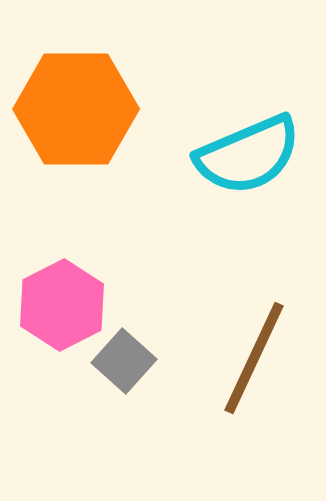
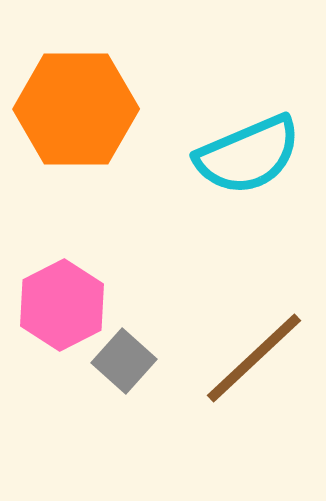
brown line: rotated 22 degrees clockwise
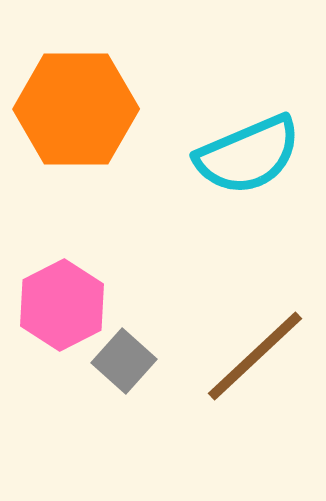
brown line: moved 1 px right, 2 px up
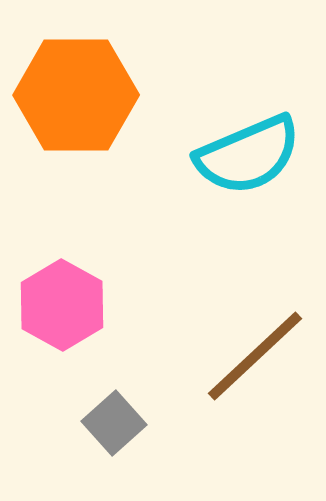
orange hexagon: moved 14 px up
pink hexagon: rotated 4 degrees counterclockwise
gray square: moved 10 px left, 62 px down; rotated 6 degrees clockwise
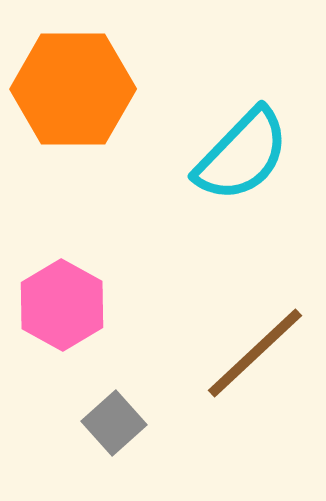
orange hexagon: moved 3 px left, 6 px up
cyan semicircle: moved 6 px left; rotated 23 degrees counterclockwise
brown line: moved 3 px up
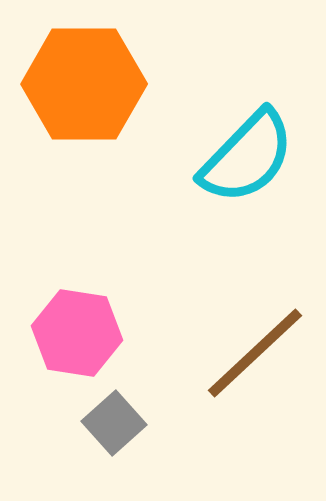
orange hexagon: moved 11 px right, 5 px up
cyan semicircle: moved 5 px right, 2 px down
pink hexagon: moved 15 px right, 28 px down; rotated 20 degrees counterclockwise
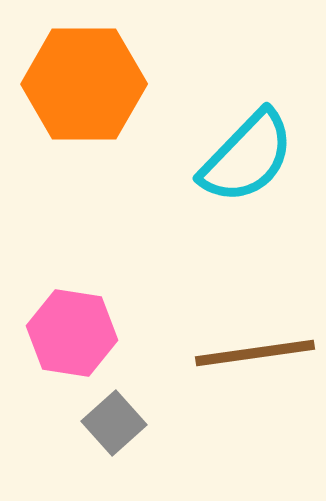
pink hexagon: moved 5 px left
brown line: rotated 35 degrees clockwise
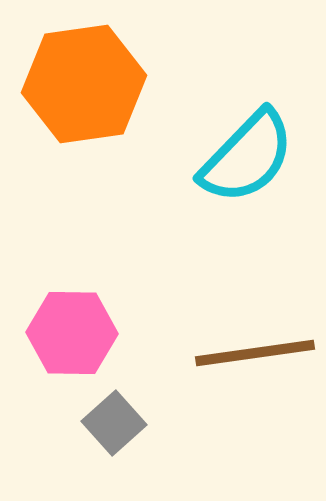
orange hexagon: rotated 8 degrees counterclockwise
pink hexagon: rotated 8 degrees counterclockwise
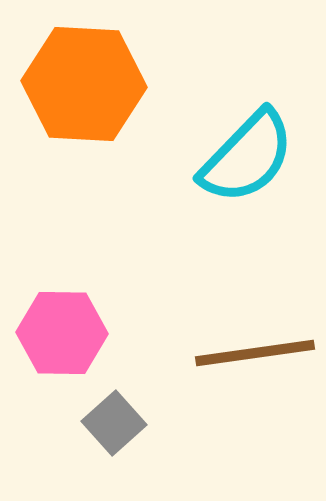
orange hexagon: rotated 11 degrees clockwise
pink hexagon: moved 10 px left
